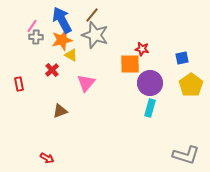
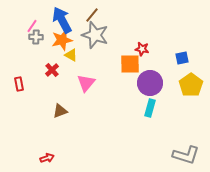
red arrow: rotated 48 degrees counterclockwise
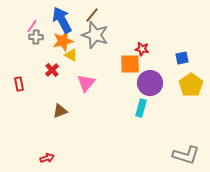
orange star: moved 1 px right, 1 px down
cyan rectangle: moved 9 px left
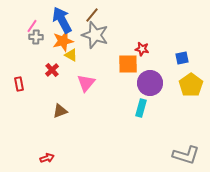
orange square: moved 2 px left
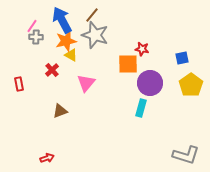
orange star: moved 3 px right
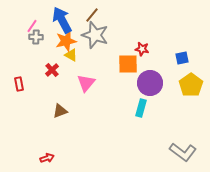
gray L-shape: moved 3 px left, 3 px up; rotated 20 degrees clockwise
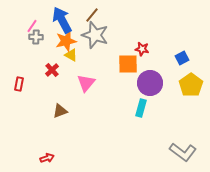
blue square: rotated 16 degrees counterclockwise
red rectangle: rotated 24 degrees clockwise
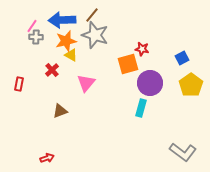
blue arrow: rotated 64 degrees counterclockwise
orange square: rotated 15 degrees counterclockwise
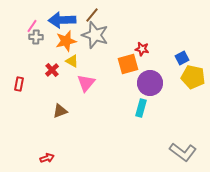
yellow triangle: moved 1 px right, 6 px down
yellow pentagon: moved 2 px right, 8 px up; rotated 25 degrees counterclockwise
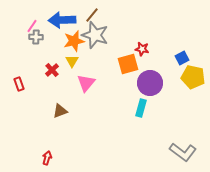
orange star: moved 8 px right
yellow triangle: rotated 32 degrees clockwise
red rectangle: rotated 32 degrees counterclockwise
red arrow: rotated 56 degrees counterclockwise
